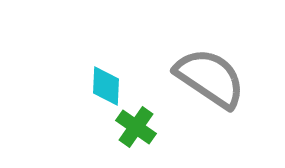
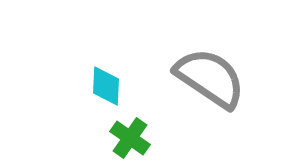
green cross: moved 6 px left, 11 px down
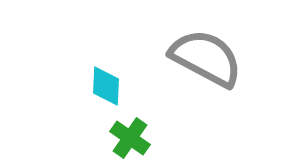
gray semicircle: moved 4 px left, 20 px up; rotated 6 degrees counterclockwise
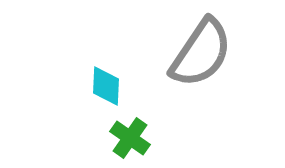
gray semicircle: moved 5 px left, 5 px up; rotated 96 degrees clockwise
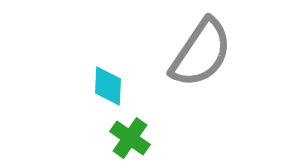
cyan diamond: moved 2 px right
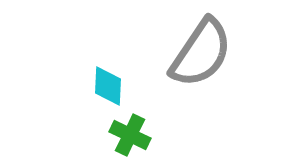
green cross: moved 3 px up; rotated 9 degrees counterclockwise
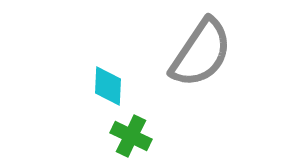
green cross: moved 1 px right, 1 px down
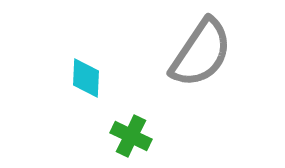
cyan diamond: moved 22 px left, 8 px up
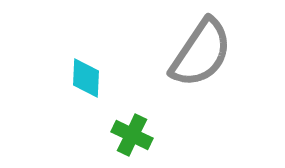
green cross: moved 1 px right, 1 px up
